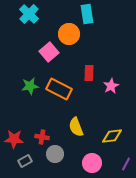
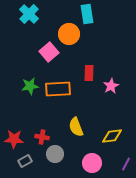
orange rectangle: moved 1 px left; rotated 30 degrees counterclockwise
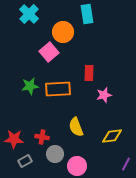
orange circle: moved 6 px left, 2 px up
pink star: moved 7 px left, 9 px down; rotated 14 degrees clockwise
pink circle: moved 15 px left, 3 px down
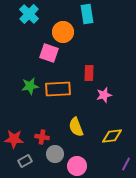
pink square: moved 1 px down; rotated 30 degrees counterclockwise
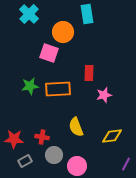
gray circle: moved 1 px left, 1 px down
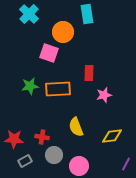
pink circle: moved 2 px right
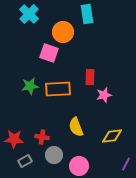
red rectangle: moved 1 px right, 4 px down
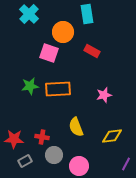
red rectangle: moved 2 px right, 26 px up; rotated 63 degrees counterclockwise
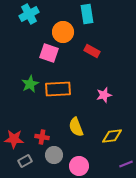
cyan cross: rotated 18 degrees clockwise
green star: moved 2 px up; rotated 18 degrees counterclockwise
purple line: rotated 40 degrees clockwise
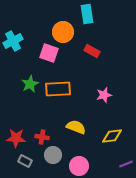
cyan cross: moved 16 px left, 27 px down
yellow semicircle: rotated 132 degrees clockwise
red star: moved 2 px right, 1 px up
gray circle: moved 1 px left
gray rectangle: rotated 56 degrees clockwise
